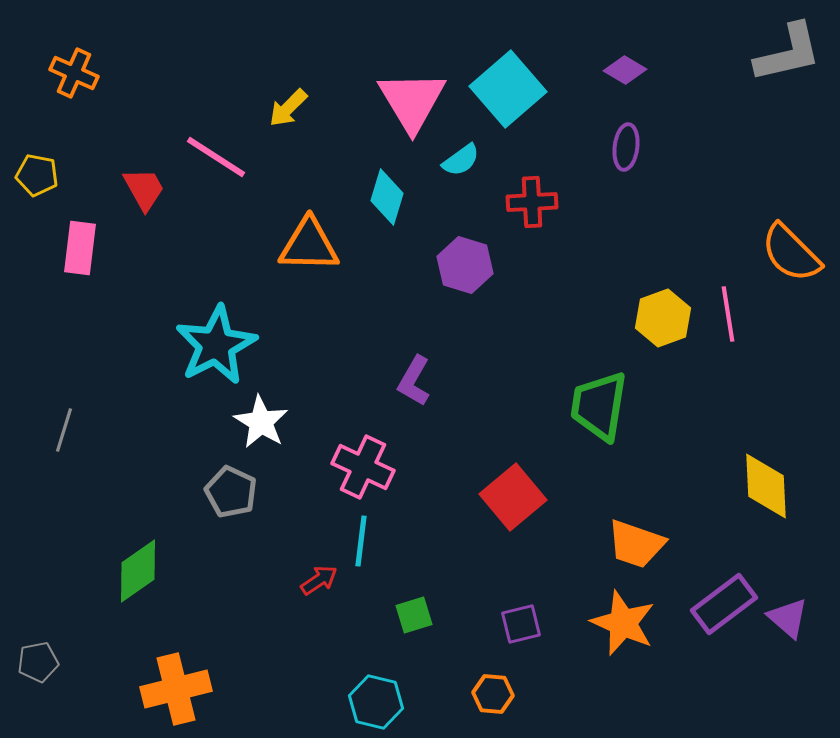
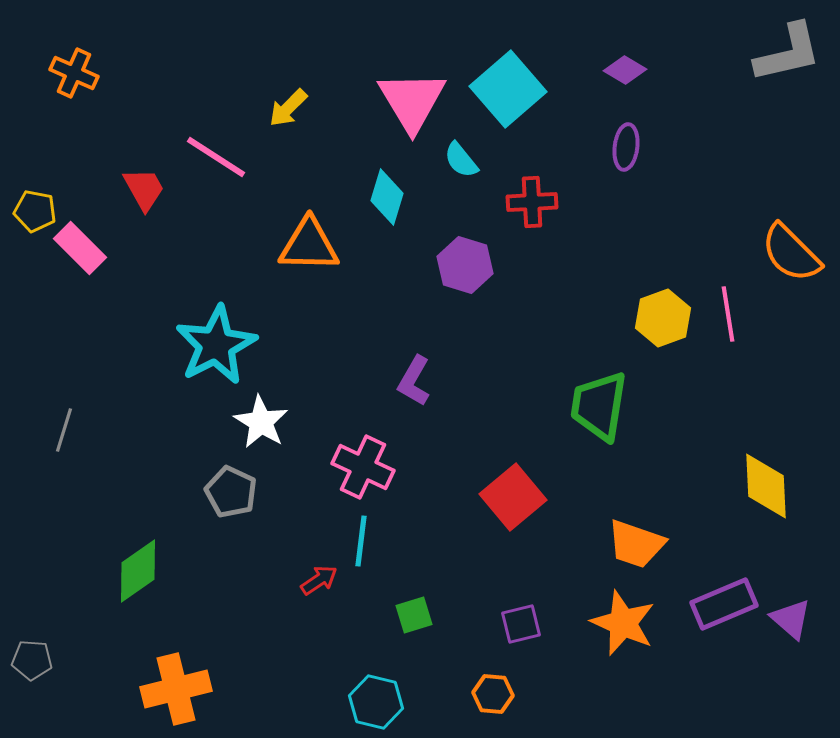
cyan semicircle at (461, 160): rotated 87 degrees clockwise
yellow pentagon at (37, 175): moved 2 px left, 36 px down
pink rectangle at (80, 248): rotated 52 degrees counterclockwise
purple rectangle at (724, 604): rotated 14 degrees clockwise
purple triangle at (788, 618): moved 3 px right, 1 px down
gray pentagon at (38, 662): moved 6 px left, 2 px up; rotated 15 degrees clockwise
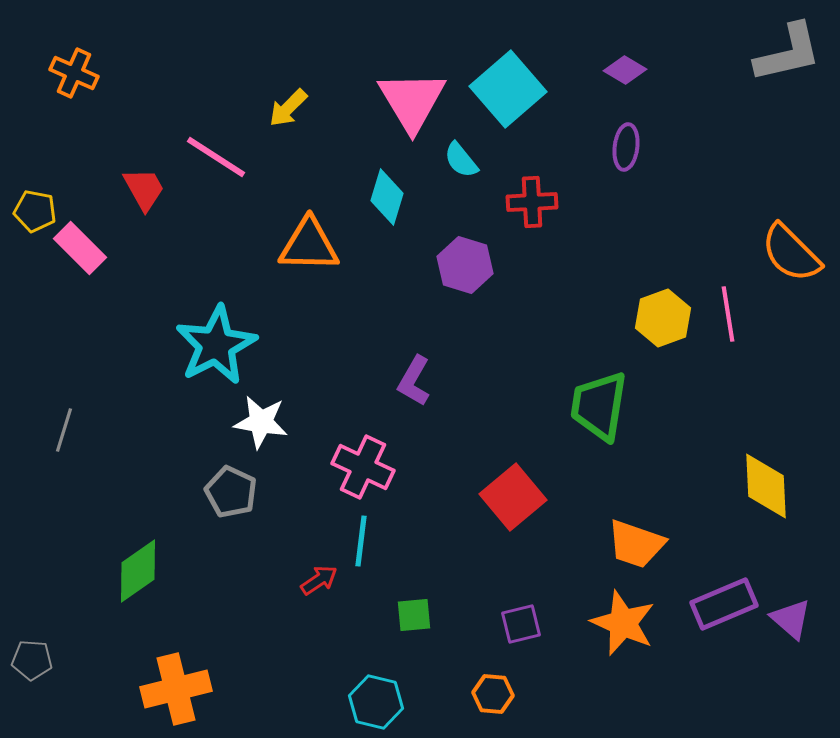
white star at (261, 422): rotated 22 degrees counterclockwise
green square at (414, 615): rotated 12 degrees clockwise
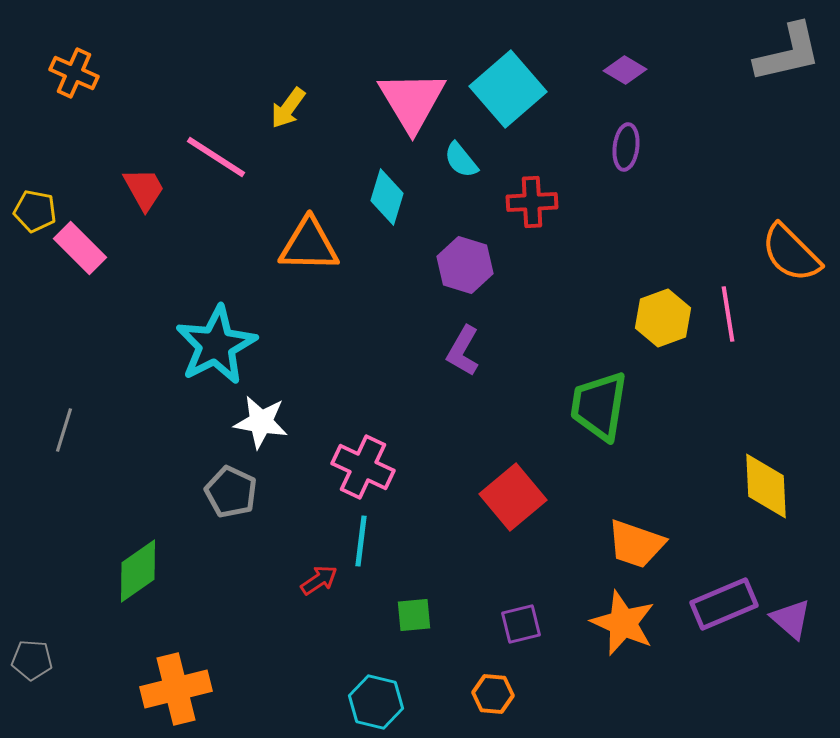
yellow arrow at (288, 108): rotated 9 degrees counterclockwise
purple L-shape at (414, 381): moved 49 px right, 30 px up
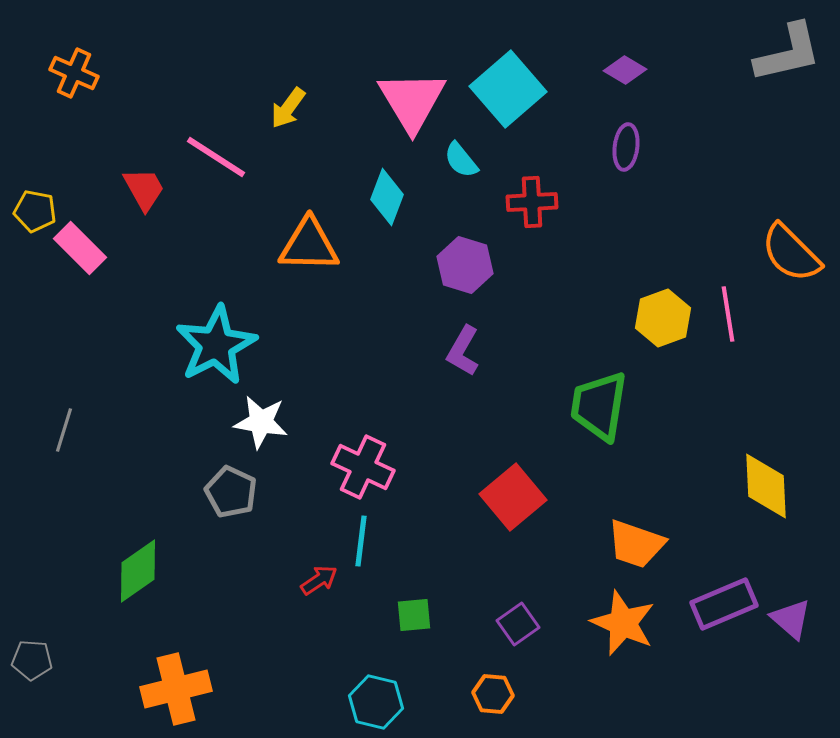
cyan diamond at (387, 197): rotated 4 degrees clockwise
purple square at (521, 624): moved 3 px left; rotated 21 degrees counterclockwise
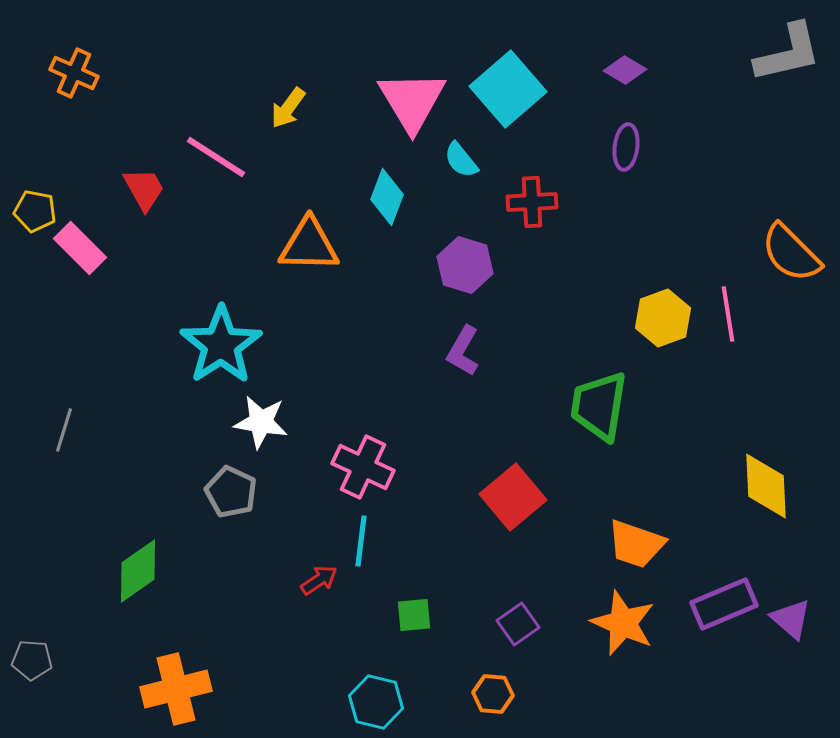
cyan star at (216, 345): moved 5 px right; rotated 6 degrees counterclockwise
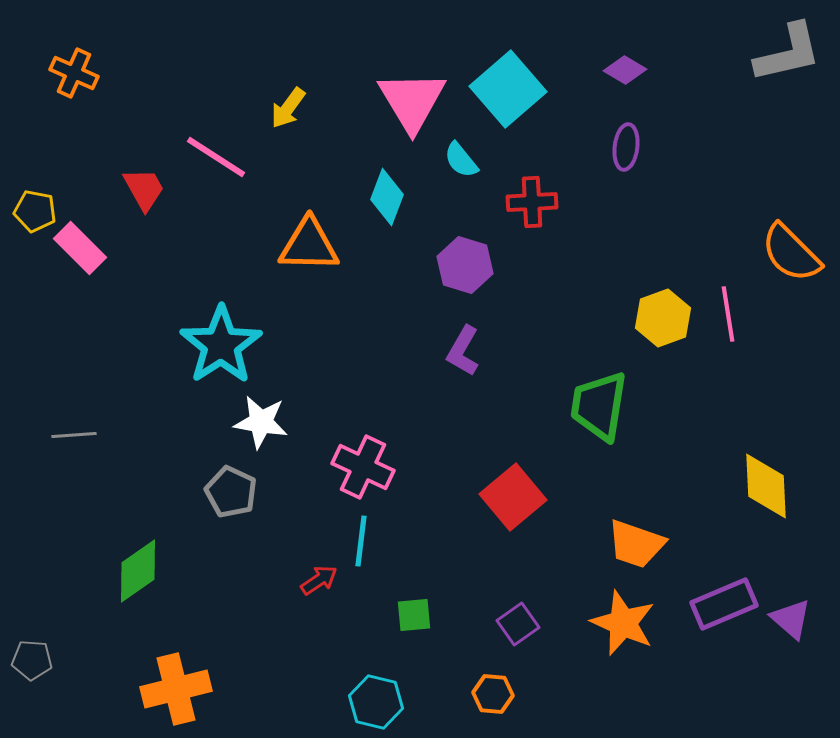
gray line at (64, 430): moved 10 px right, 5 px down; rotated 69 degrees clockwise
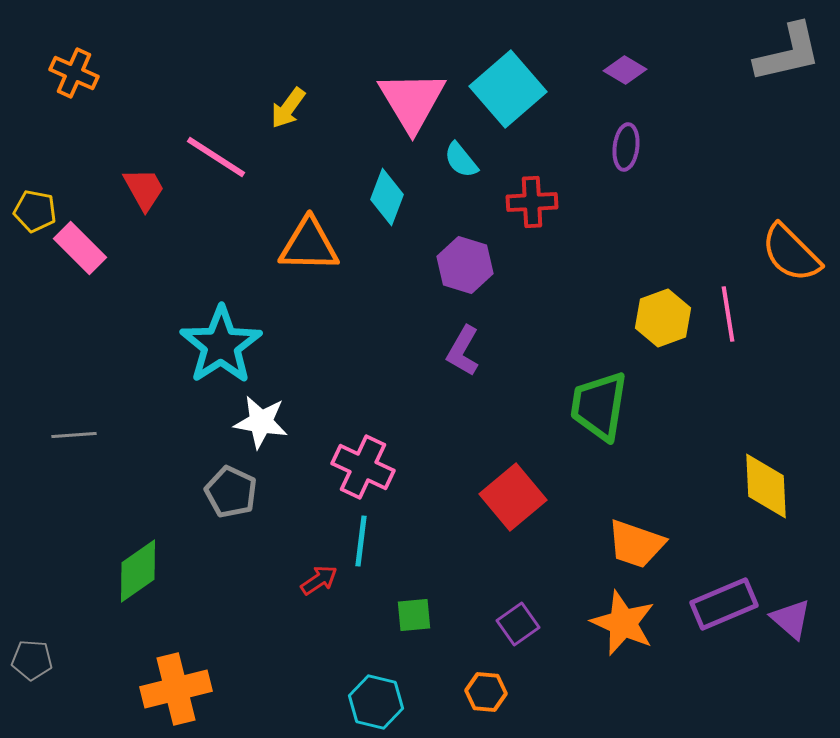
orange hexagon at (493, 694): moved 7 px left, 2 px up
